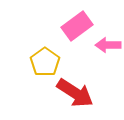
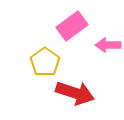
pink rectangle: moved 5 px left
red arrow: rotated 15 degrees counterclockwise
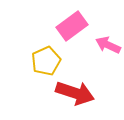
pink arrow: rotated 25 degrees clockwise
yellow pentagon: moved 1 px right, 1 px up; rotated 12 degrees clockwise
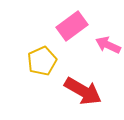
yellow pentagon: moved 4 px left
red arrow: moved 8 px right, 2 px up; rotated 12 degrees clockwise
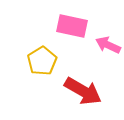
pink rectangle: rotated 48 degrees clockwise
yellow pentagon: rotated 8 degrees counterclockwise
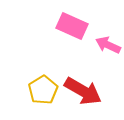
pink rectangle: rotated 12 degrees clockwise
yellow pentagon: moved 1 px right, 29 px down
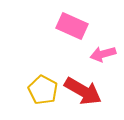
pink arrow: moved 5 px left, 9 px down; rotated 40 degrees counterclockwise
yellow pentagon: rotated 12 degrees counterclockwise
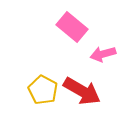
pink rectangle: moved 1 px down; rotated 16 degrees clockwise
red arrow: moved 1 px left
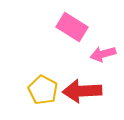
pink rectangle: rotated 8 degrees counterclockwise
red arrow: rotated 147 degrees clockwise
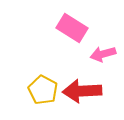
pink rectangle: moved 1 px down
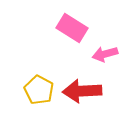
pink arrow: moved 2 px right
yellow pentagon: moved 4 px left
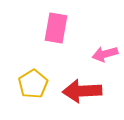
pink rectangle: moved 16 px left; rotated 68 degrees clockwise
yellow pentagon: moved 6 px left, 6 px up; rotated 12 degrees clockwise
